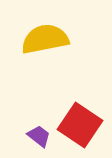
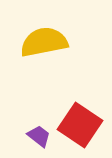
yellow semicircle: moved 1 px left, 3 px down
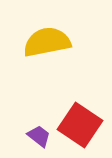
yellow semicircle: moved 3 px right
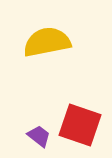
red square: rotated 15 degrees counterclockwise
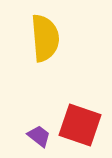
yellow semicircle: moved 2 px left, 4 px up; rotated 96 degrees clockwise
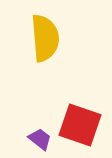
purple trapezoid: moved 1 px right, 3 px down
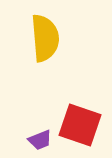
purple trapezoid: moved 1 px down; rotated 120 degrees clockwise
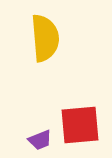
red square: rotated 24 degrees counterclockwise
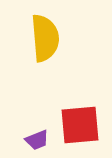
purple trapezoid: moved 3 px left
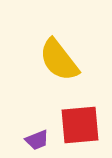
yellow semicircle: moved 14 px right, 22 px down; rotated 147 degrees clockwise
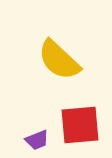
yellow semicircle: rotated 9 degrees counterclockwise
